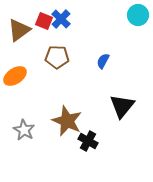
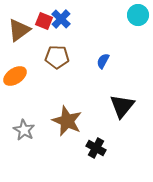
black cross: moved 8 px right, 7 px down
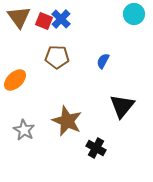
cyan circle: moved 4 px left, 1 px up
brown triangle: moved 13 px up; rotated 30 degrees counterclockwise
orange ellipse: moved 4 px down; rotated 10 degrees counterclockwise
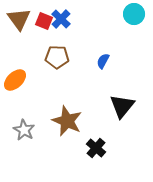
brown triangle: moved 2 px down
black cross: rotated 12 degrees clockwise
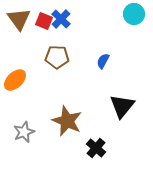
gray star: moved 2 px down; rotated 20 degrees clockwise
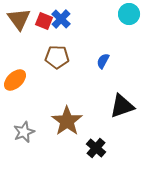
cyan circle: moved 5 px left
black triangle: rotated 32 degrees clockwise
brown star: rotated 12 degrees clockwise
